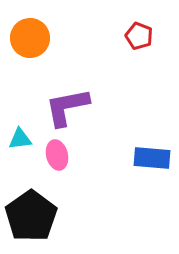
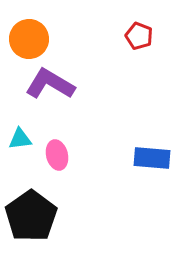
orange circle: moved 1 px left, 1 px down
purple L-shape: moved 17 px left, 23 px up; rotated 42 degrees clockwise
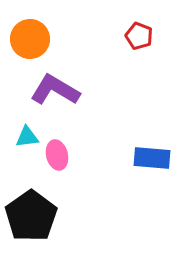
orange circle: moved 1 px right
purple L-shape: moved 5 px right, 6 px down
cyan triangle: moved 7 px right, 2 px up
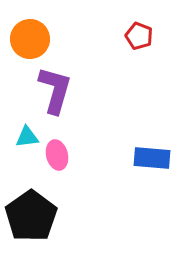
purple L-shape: rotated 75 degrees clockwise
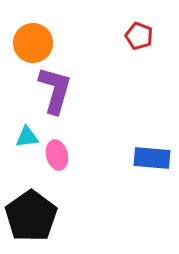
orange circle: moved 3 px right, 4 px down
